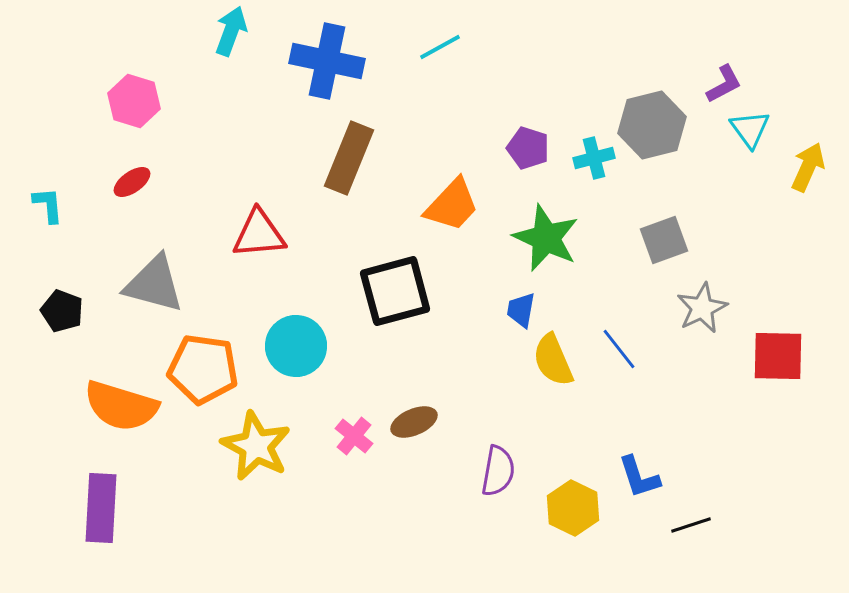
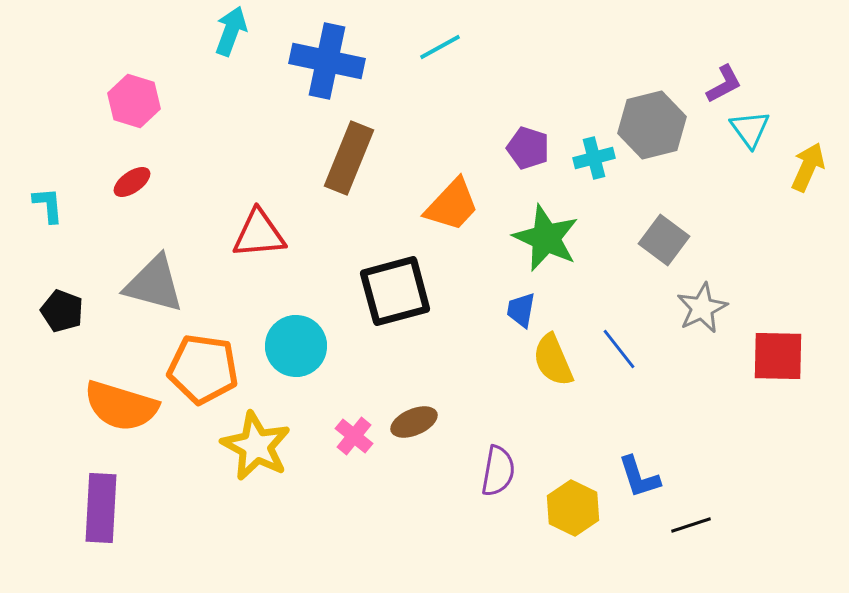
gray square: rotated 33 degrees counterclockwise
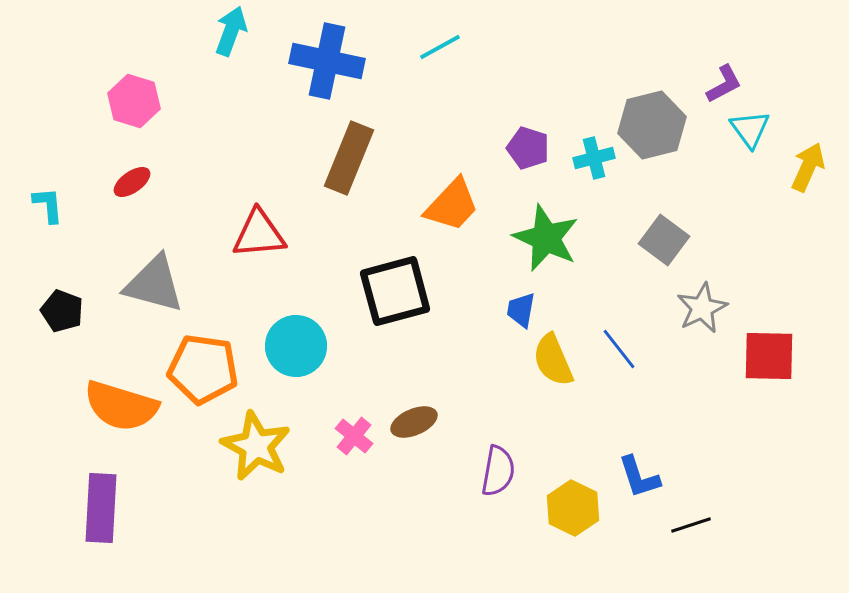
red square: moved 9 px left
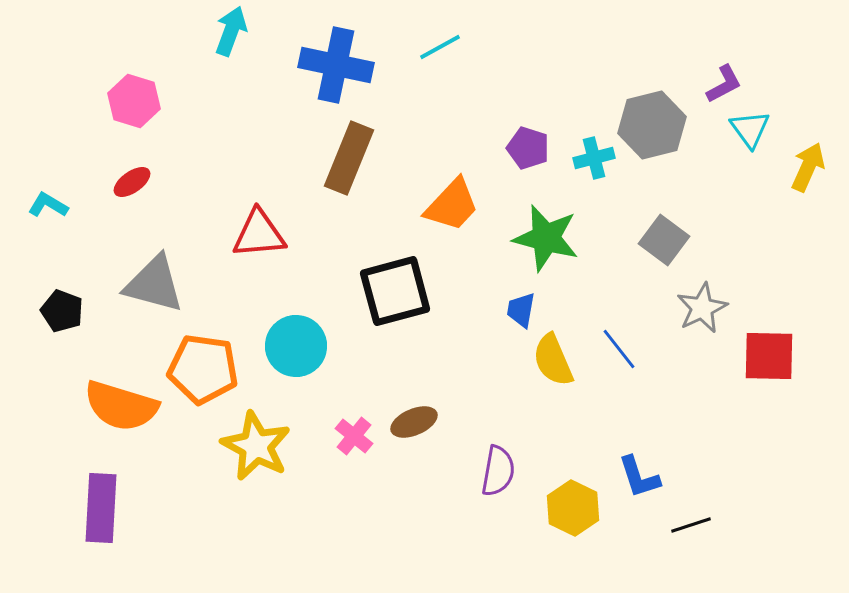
blue cross: moved 9 px right, 4 px down
cyan L-shape: rotated 54 degrees counterclockwise
green star: rotated 10 degrees counterclockwise
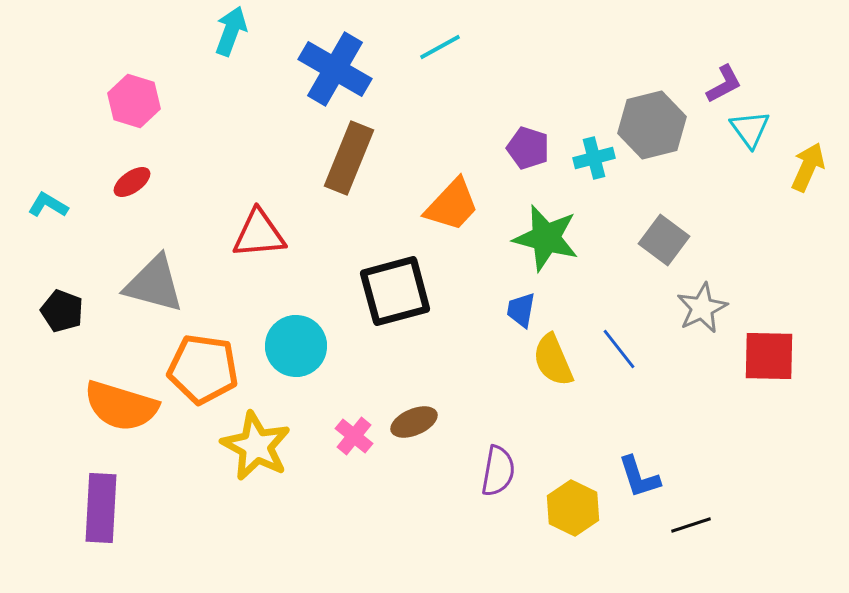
blue cross: moved 1 px left, 4 px down; rotated 18 degrees clockwise
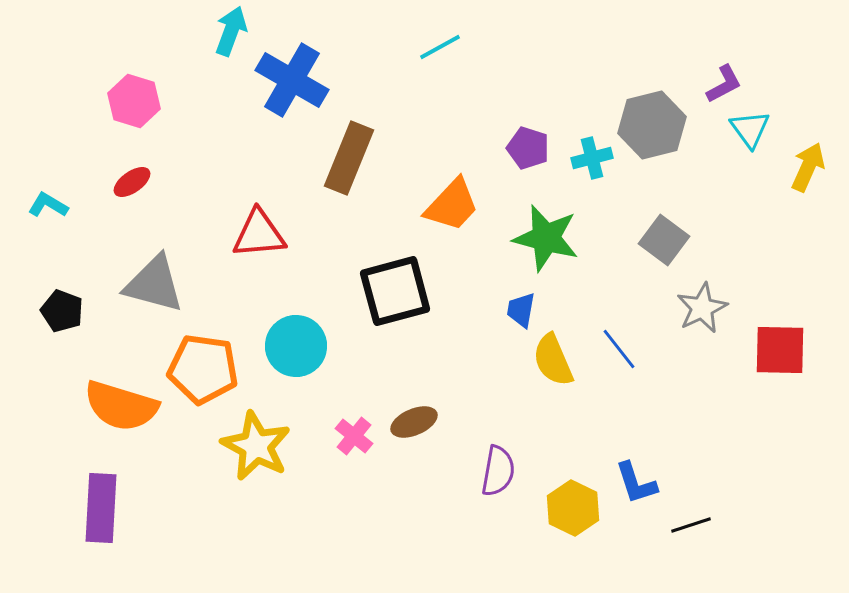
blue cross: moved 43 px left, 11 px down
cyan cross: moved 2 px left
red square: moved 11 px right, 6 px up
blue L-shape: moved 3 px left, 6 px down
